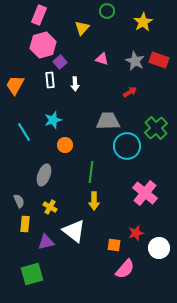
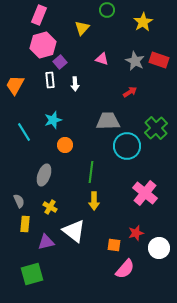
green circle: moved 1 px up
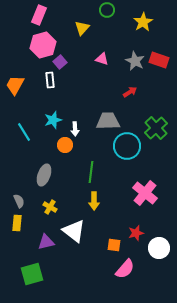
white arrow: moved 45 px down
yellow rectangle: moved 8 px left, 1 px up
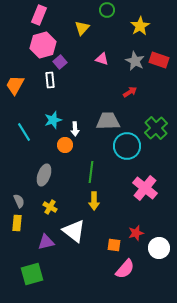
yellow star: moved 3 px left, 4 px down
pink cross: moved 5 px up
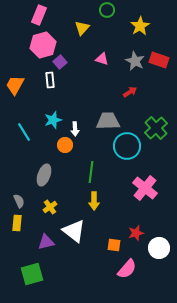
yellow cross: rotated 24 degrees clockwise
pink semicircle: moved 2 px right
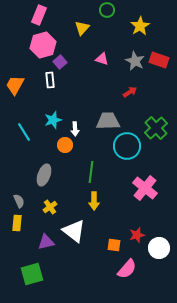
red star: moved 1 px right, 2 px down
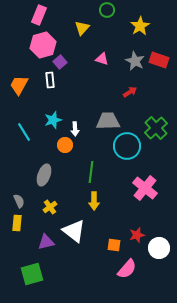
orange trapezoid: moved 4 px right
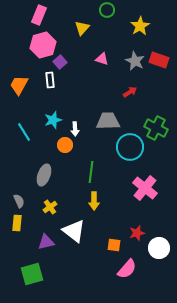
green cross: rotated 20 degrees counterclockwise
cyan circle: moved 3 px right, 1 px down
red star: moved 2 px up
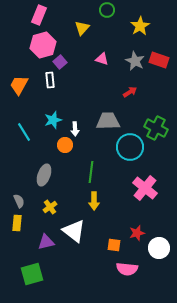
pink semicircle: rotated 55 degrees clockwise
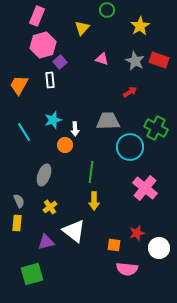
pink rectangle: moved 2 px left, 1 px down
